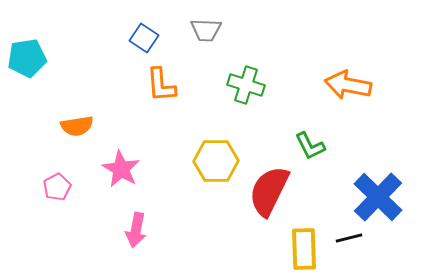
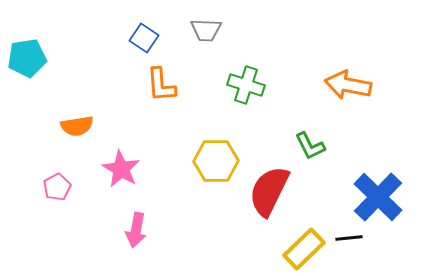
black line: rotated 8 degrees clockwise
yellow rectangle: rotated 48 degrees clockwise
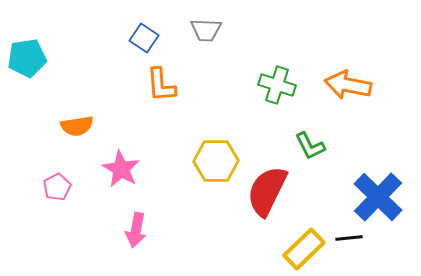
green cross: moved 31 px right
red semicircle: moved 2 px left
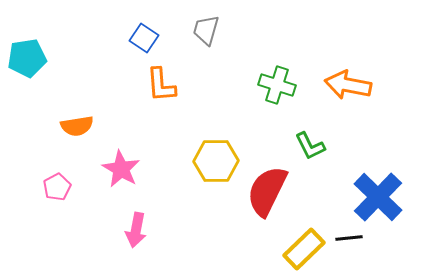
gray trapezoid: rotated 104 degrees clockwise
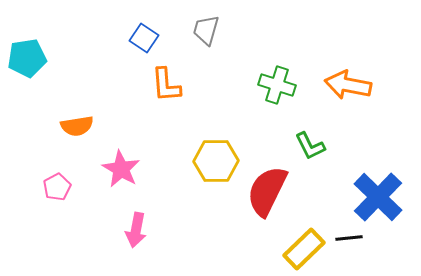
orange L-shape: moved 5 px right
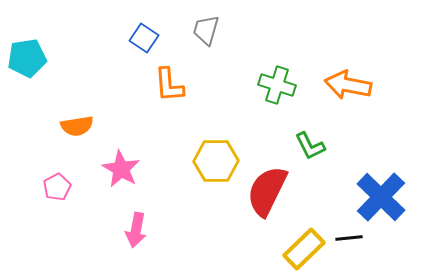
orange L-shape: moved 3 px right
blue cross: moved 3 px right
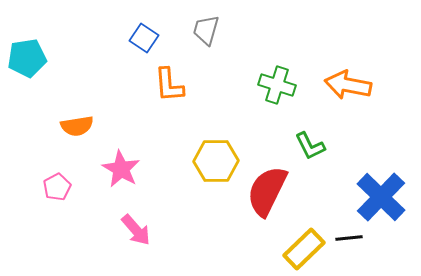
pink arrow: rotated 52 degrees counterclockwise
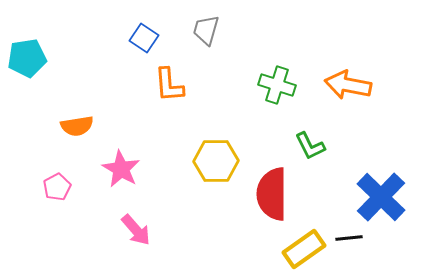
red semicircle: moved 5 px right, 3 px down; rotated 26 degrees counterclockwise
yellow rectangle: rotated 9 degrees clockwise
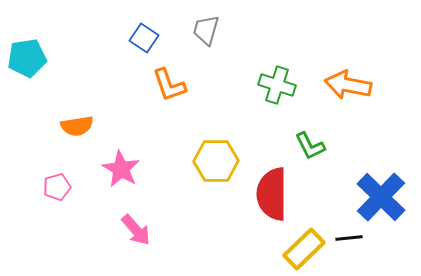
orange L-shape: rotated 15 degrees counterclockwise
pink pentagon: rotated 12 degrees clockwise
yellow rectangle: rotated 9 degrees counterclockwise
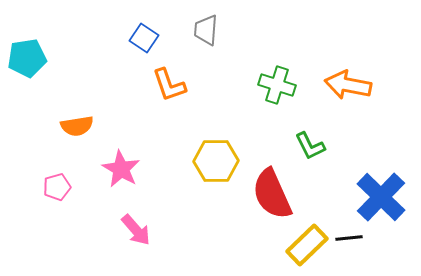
gray trapezoid: rotated 12 degrees counterclockwise
red semicircle: rotated 24 degrees counterclockwise
yellow rectangle: moved 3 px right, 4 px up
